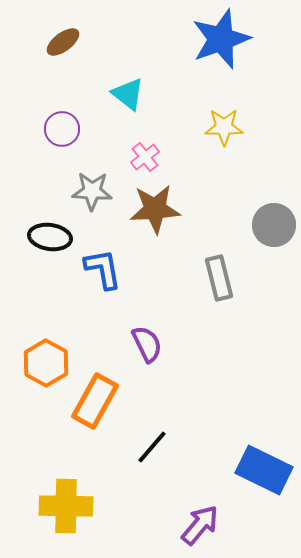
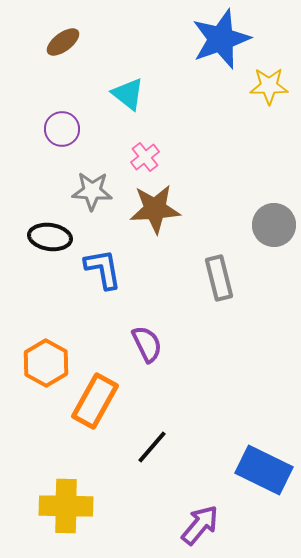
yellow star: moved 45 px right, 41 px up
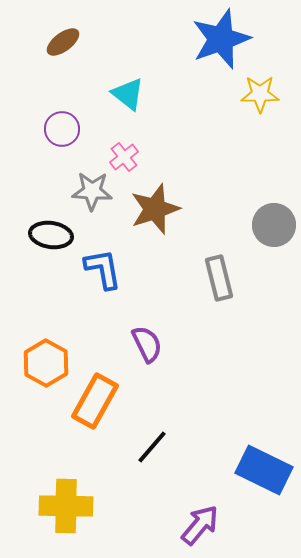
yellow star: moved 9 px left, 8 px down
pink cross: moved 21 px left
brown star: rotated 15 degrees counterclockwise
black ellipse: moved 1 px right, 2 px up
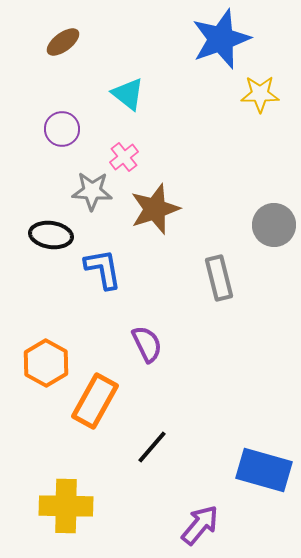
blue rectangle: rotated 10 degrees counterclockwise
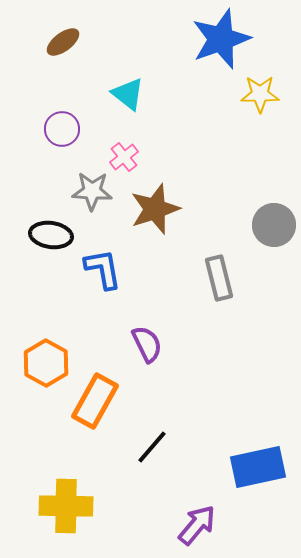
blue rectangle: moved 6 px left, 3 px up; rotated 28 degrees counterclockwise
purple arrow: moved 3 px left
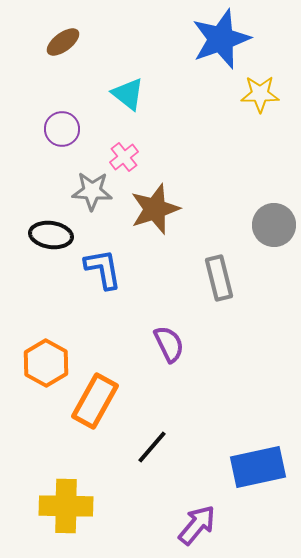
purple semicircle: moved 22 px right
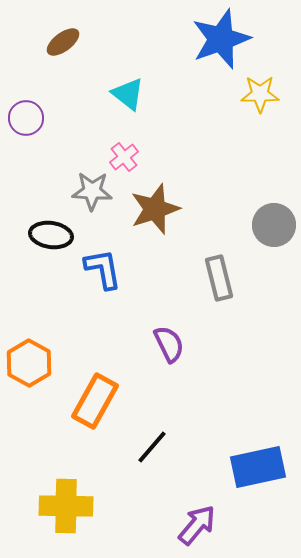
purple circle: moved 36 px left, 11 px up
orange hexagon: moved 17 px left
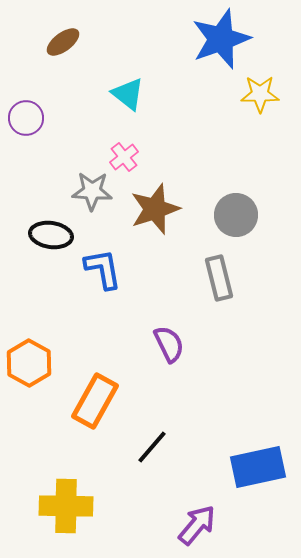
gray circle: moved 38 px left, 10 px up
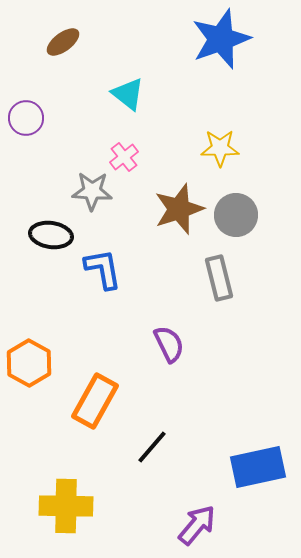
yellow star: moved 40 px left, 54 px down
brown star: moved 24 px right
